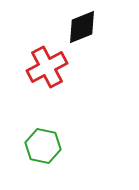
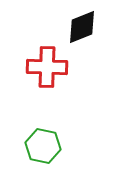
red cross: rotated 30 degrees clockwise
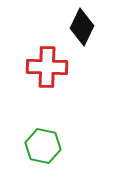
black diamond: rotated 42 degrees counterclockwise
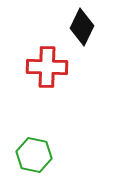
green hexagon: moved 9 px left, 9 px down
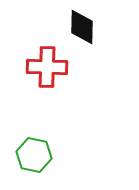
black diamond: rotated 24 degrees counterclockwise
